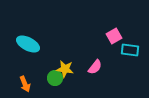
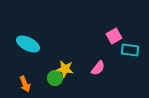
pink semicircle: moved 3 px right, 1 px down
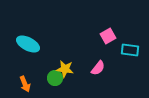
pink square: moved 6 px left
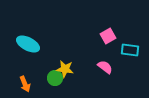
pink semicircle: moved 7 px right, 1 px up; rotated 91 degrees counterclockwise
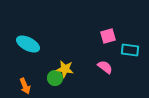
pink square: rotated 14 degrees clockwise
orange arrow: moved 2 px down
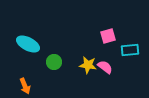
cyan rectangle: rotated 12 degrees counterclockwise
yellow star: moved 23 px right, 4 px up
green circle: moved 1 px left, 16 px up
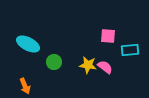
pink square: rotated 21 degrees clockwise
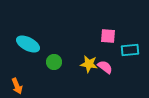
yellow star: moved 1 px right, 1 px up
orange arrow: moved 8 px left
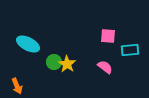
yellow star: moved 22 px left; rotated 24 degrees clockwise
